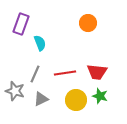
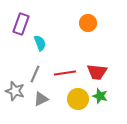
yellow circle: moved 2 px right, 1 px up
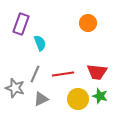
red line: moved 2 px left, 1 px down
gray star: moved 3 px up
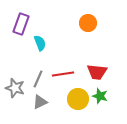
gray line: moved 3 px right, 5 px down
gray triangle: moved 1 px left, 3 px down
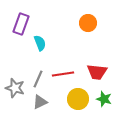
green star: moved 4 px right, 3 px down
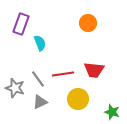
red trapezoid: moved 3 px left, 2 px up
gray line: rotated 60 degrees counterclockwise
green star: moved 8 px right, 13 px down
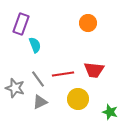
cyan semicircle: moved 5 px left, 2 px down
green star: moved 2 px left
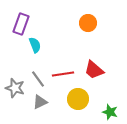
red trapezoid: rotated 35 degrees clockwise
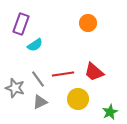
cyan semicircle: rotated 77 degrees clockwise
red trapezoid: moved 2 px down
green star: rotated 28 degrees clockwise
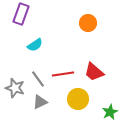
purple rectangle: moved 10 px up
